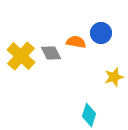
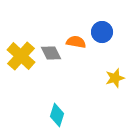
blue circle: moved 1 px right, 1 px up
yellow star: moved 1 px right, 1 px down
cyan diamond: moved 32 px left
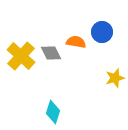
cyan diamond: moved 4 px left, 3 px up
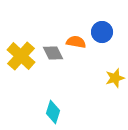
gray diamond: moved 2 px right
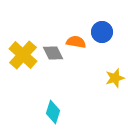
yellow cross: moved 2 px right, 1 px up
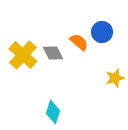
orange semicircle: moved 3 px right; rotated 30 degrees clockwise
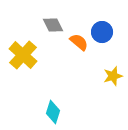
gray diamond: moved 28 px up
yellow star: moved 2 px left, 2 px up
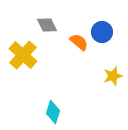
gray diamond: moved 6 px left
